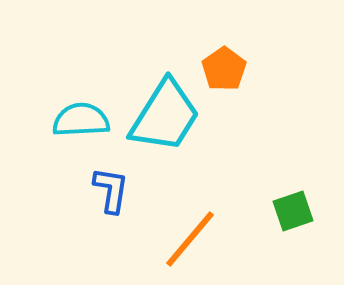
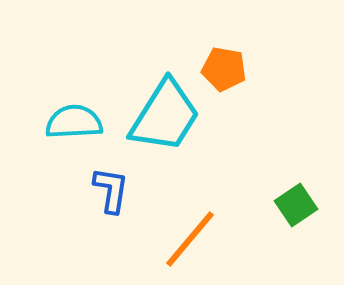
orange pentagon: rotated 27 degrees counterclockwise
cyan semicircle: moved 7 px left, 2 px down
green square: moved 3 px right, 6 px up; rotated 15 degrees counterclockwise
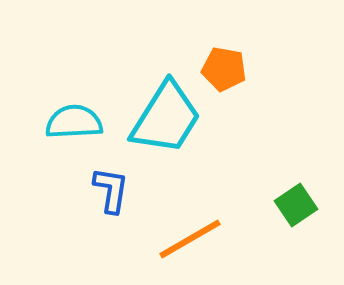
cyan trapezoid: moved 1 px right, 2 px down
orange line: rotated 20 degrees clockwise
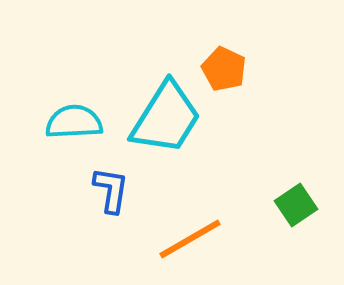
orange pentagon: rotated 15 degrees clockwise
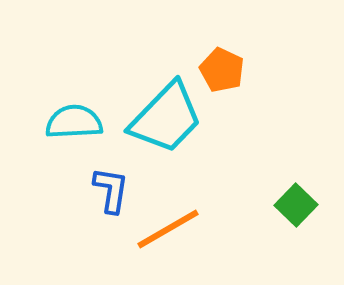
orange pentagon: moved 2 px left, 1 px down
cyan trapezoid: rotated 12 degrees clockwise
green square: rotated 12 degrees counterclockwise
orange line: moved 22 px left, 10 px up
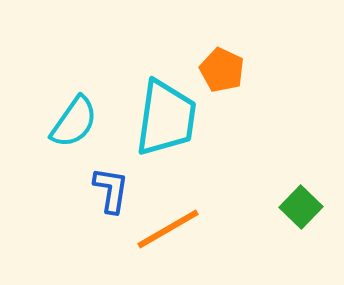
cyan trapezoid: rotated 36 degrees counterclockwise
cyan semicircle: rotated 128 degrees clockwise
green square: moved 5 px right, 2 px down
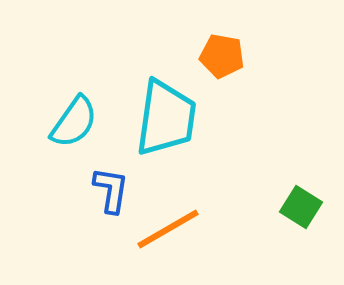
orange pentagon: moved 14 px up; rotated 15 degrees counterclockwise
green square: rotated 12 degrees counterclockwise
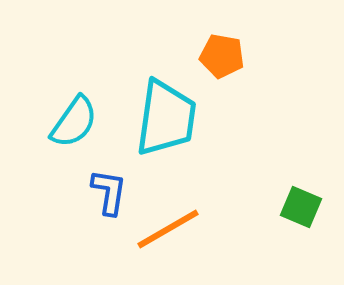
blue L-shape: moved 2 px left, 2 px down
green square: rotated 9 degrees counterclockwise
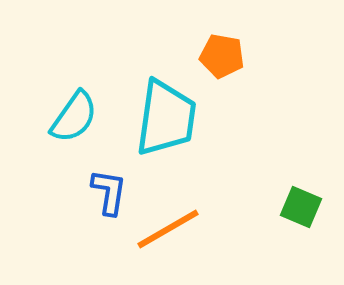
cyan semicircle: moved 5 px up
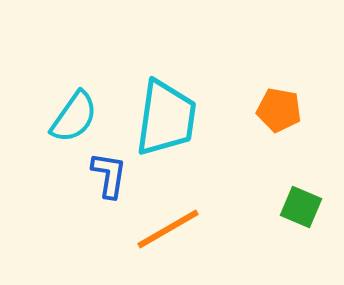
orange pentagon: moved 57 px right, 54 px down
blue L-shape: moved 17 px up
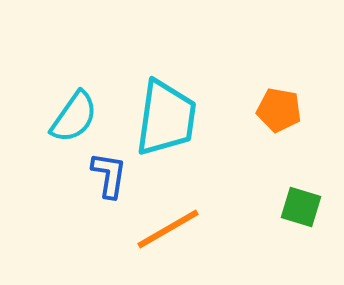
green square: rotated 6 degrees counterclockwise
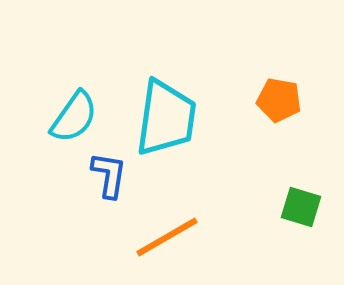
orange pentagon: moved 10 px up
orange line: moved 1 px left, 8 px down
